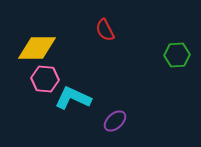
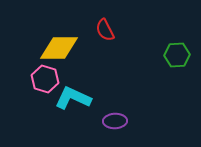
yellow diamond: moved 22 px right
pink hexagon: rotated 12 degrees clockwise
purple ellipse: rotated 40 degrees clockwise
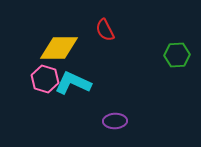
cyan L-shape: moved 15 px up
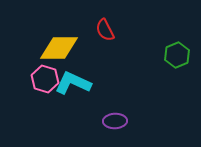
green hexagon: rotated 20 degrees counterclockwise
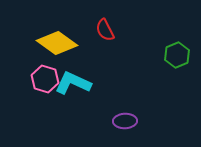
yellow diamond: moved 2 px left, 5 px up; rotated 36 degrees clockwise
purple ellipse: moved 10 px right
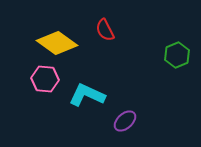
pink hexagon: rotated 12 degrees counterclockwise
cyan L-shape: moved 14 px right, 12 px down
purple ellipse: rotated 40 degrees counterclockwise
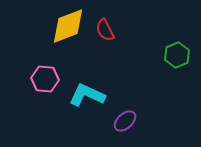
yellow diamond: moved 11 px right, 17 px up; rotated 57 degrees counterclockwise
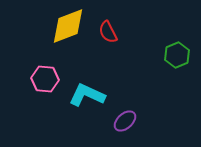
red semicircle: moved 3 px right, 2 px down
